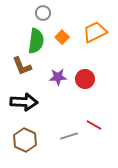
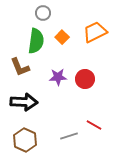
brown L-shape: moved 2 px left, 1 px down
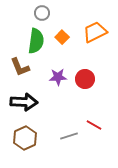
gray circle: moved 1 px left
brown hexagon: moved 2 px up; rotated 10 degrees clockwise
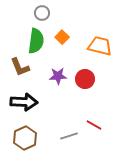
orange trapezoid: moved 5 px right, 14 px down; rotated 40 degrees clockwise
purple star: moved 1 px up
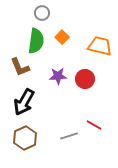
black arrow: rotated 116 degrees clockwise
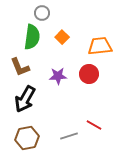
green semicircle: moved 4 px left, 4 px up
orange trapezoid: rotated 20 degrees counterclockwise
red circle: moved 4 px right, 5 px up
black arrow: moved 1 px right, 3 px up
brown hexagon: moved 2 px right; rotated 15 degrees clockwise
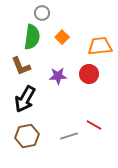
brown L-shape: moved 1 px right, 1 px up
brown hexagon: moved 2 px up
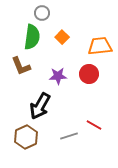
black arrow: moved 15 px right, 7 px down
brown hexagon: moved 1 px left, 1 px down; rotated 15 degrees counterclockwise
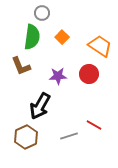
orange trapezoid: rotated 40 degrees clockwise
